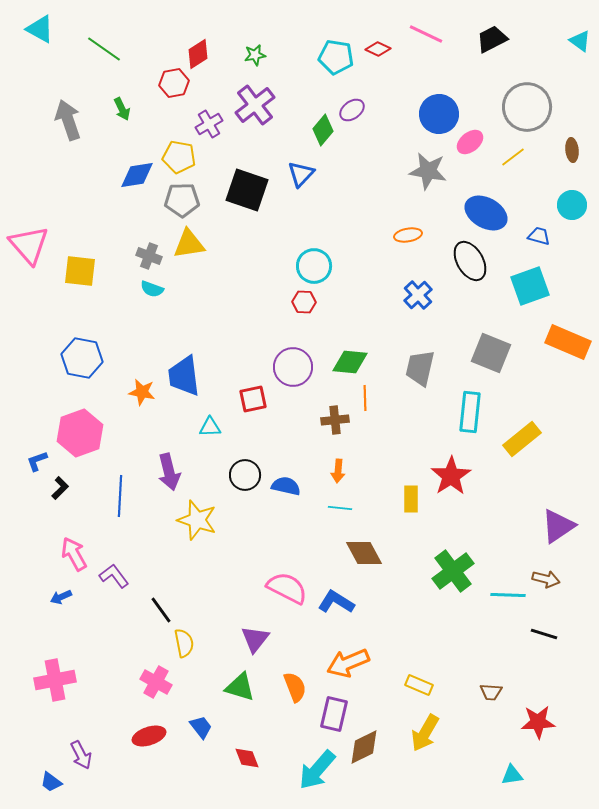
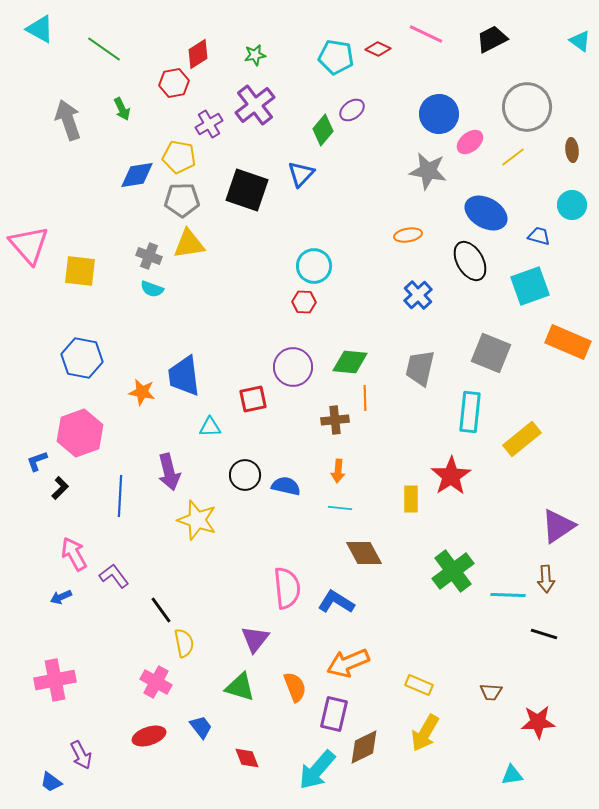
brown arrow at (546, 579): rotated 72 degrees clockwise
pink semicircle at (287, 588): rotated 57 degrees clockwise
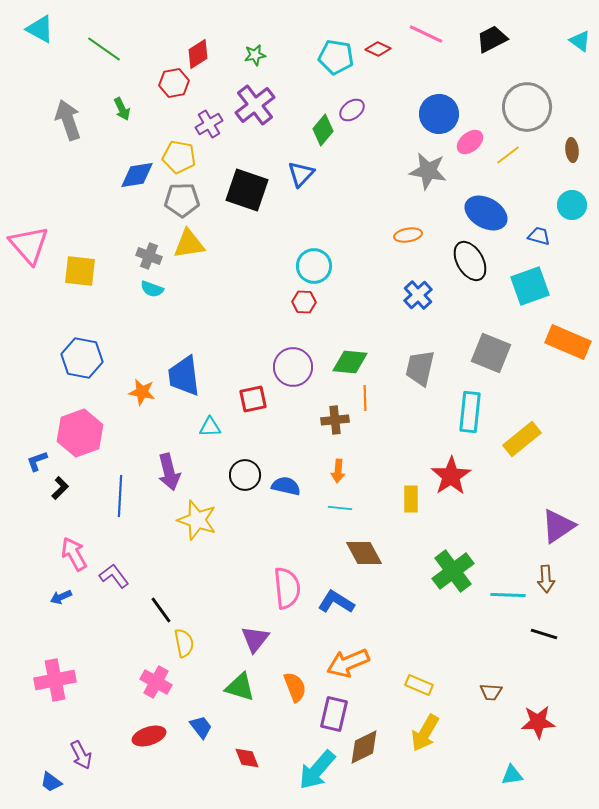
yellow line at (513, 157): moved 5 px left, 2 px up
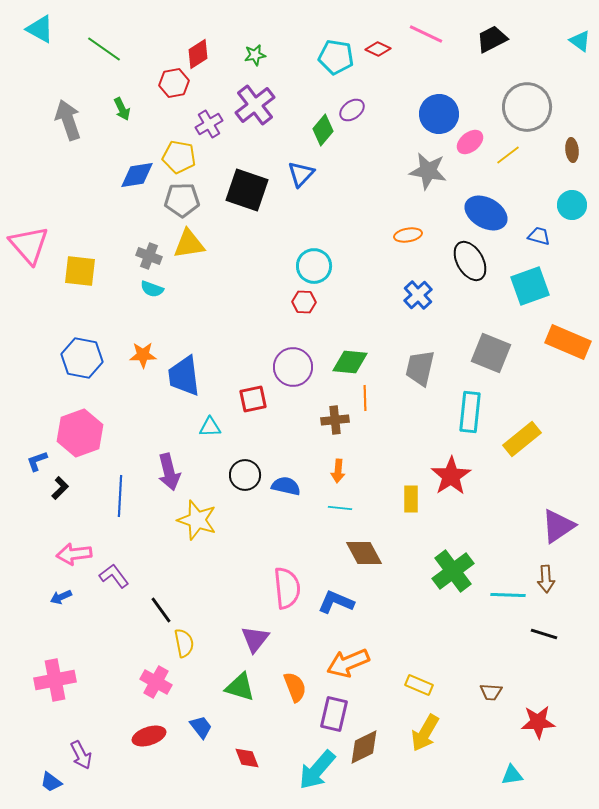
orange star at (142, 392): moved 1 px right, 37 px up; rotated 12 degrees counterclockwise
pink arrow at (74, 554): rotated 68 degrees counterclockwise
blue L-shape at (336, 602): rotated 9 degrees counterclockwise
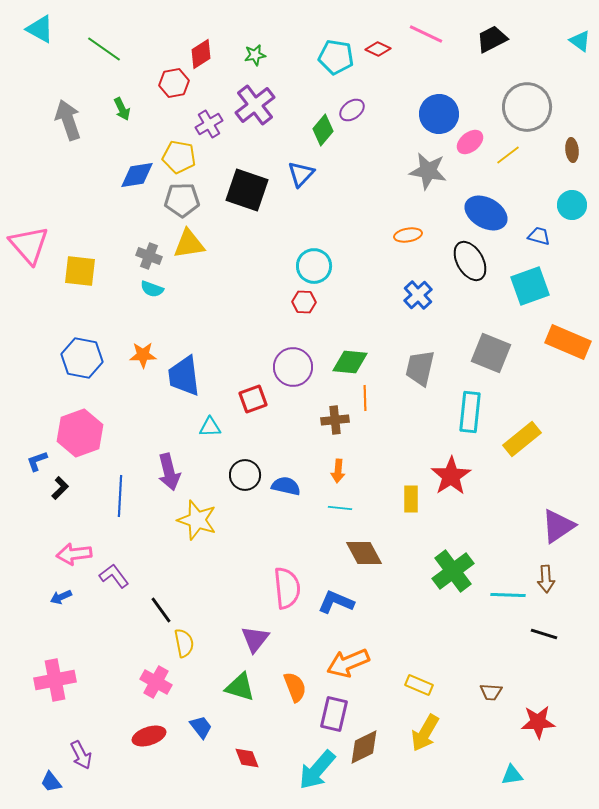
red diamond at (198, 54): moved 3 px right
red square at (253, 399): rotated 8 degrees counterclockwise
blue trapezoid at (51, 782): rotated 15 degrees clockwise
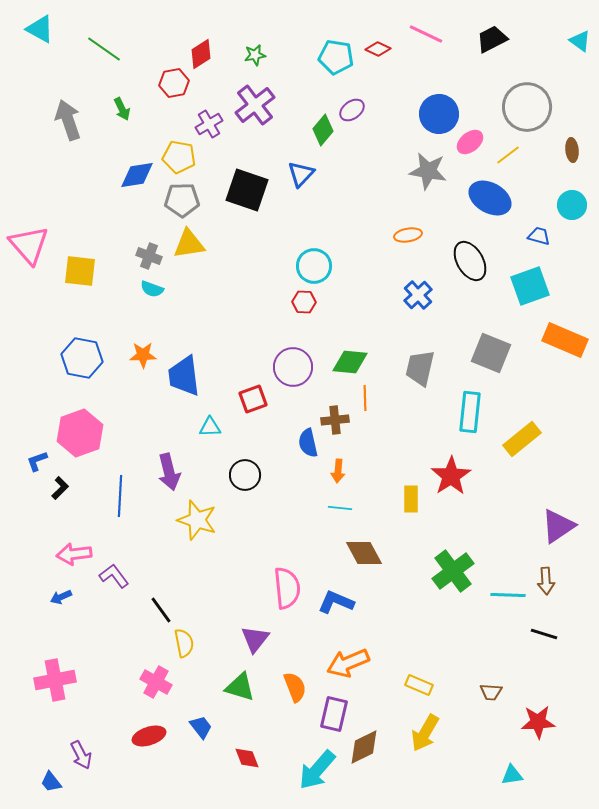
blue ellipse at (486, 213): moved 4 px right, 15 px up
orange rectangle at (568, 342): moved 3 px left, 2 px up
blue semicircle at (286, 486): moved 22 px right, 43 px up; rotated 116 degrees counterclockwise
brown arrow at (546, 579): moved 2 px down
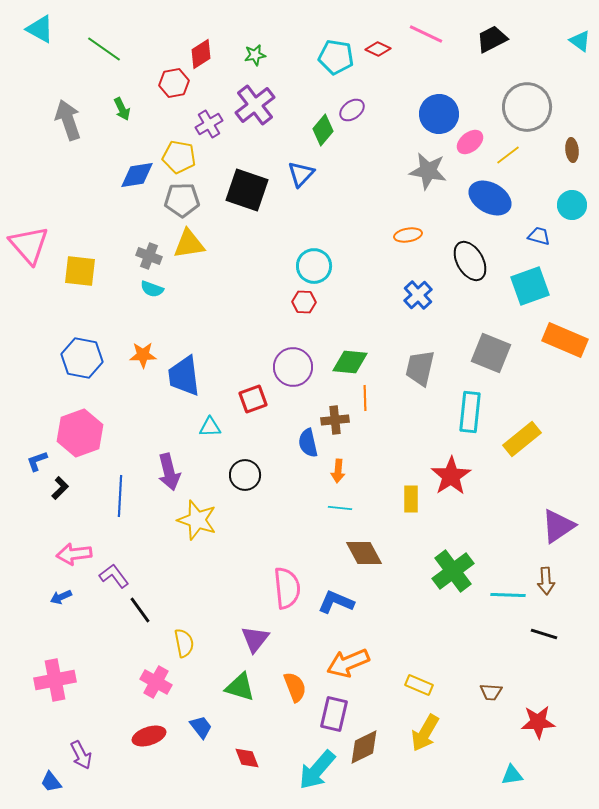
black line at (161, 610): moved 21 px left
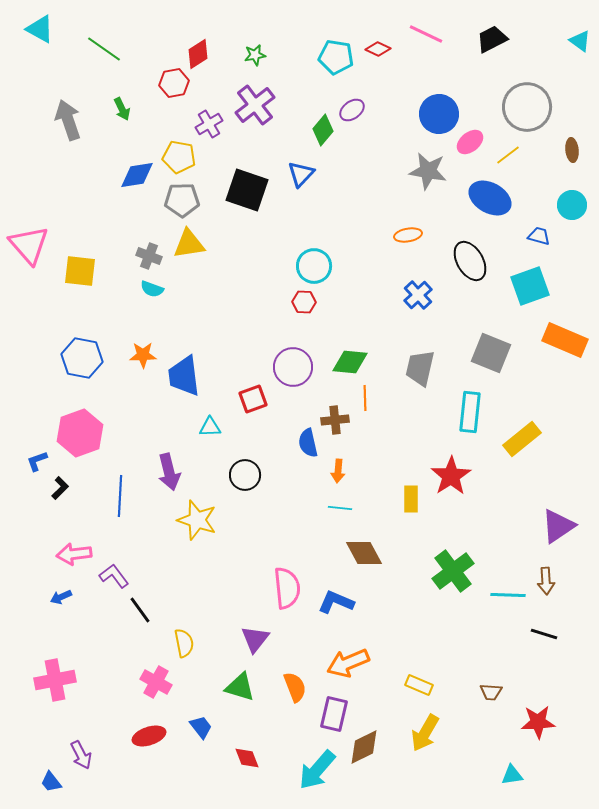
red diamond at (201, 54): moved 3 px left
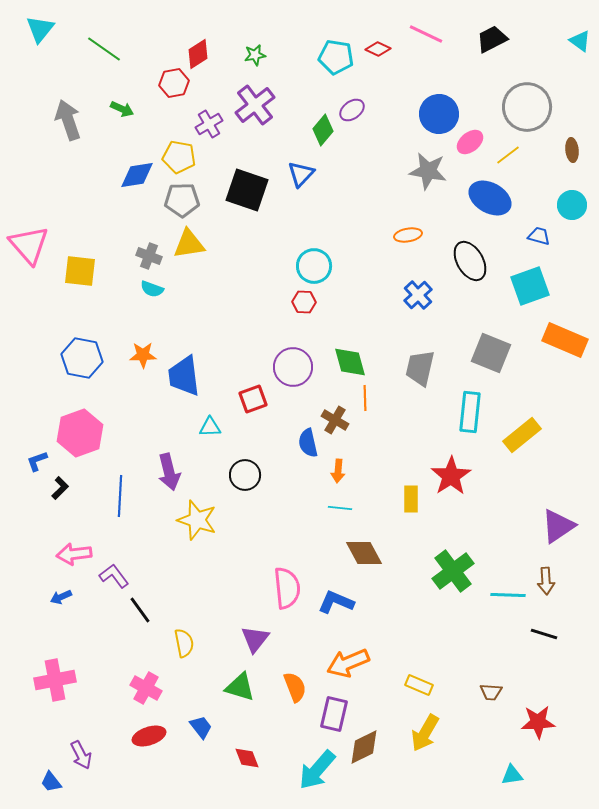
cyan triangle at (40, 29): rotated 40 degrees clockwise
green arrow at (122, 109): rotated 40 degrees counterclockwise
green diamond at (350, 362): rotated 69 degrees clockwise
brown cross at (335, 420): rotated 36 degrees clockwise
yellow rectangle at (522, 439): moved 4 px up
pink cross at (156, 682): moved 10 px left, 6 px down
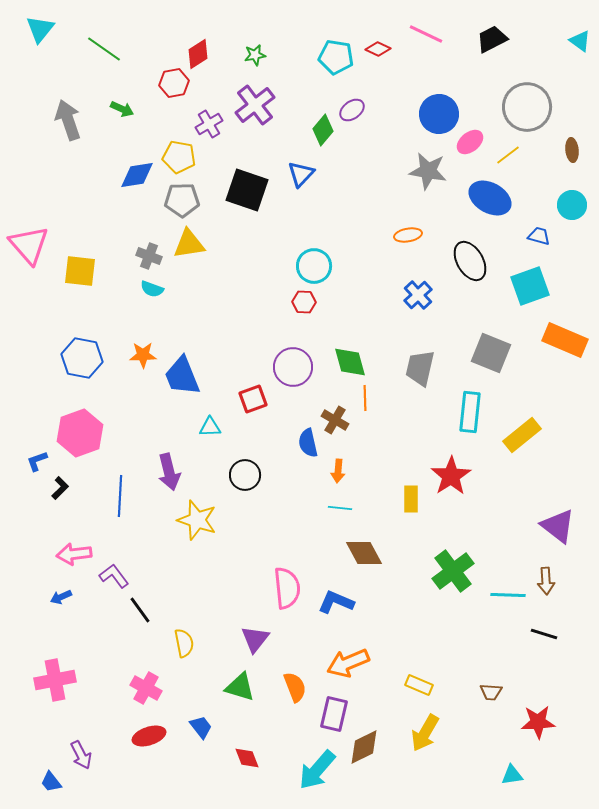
blue trapezoid at (184, 376): moved 2 px left; rotated 15 degrees counterclockwise
purple triangle at (558, 526): rotated 48 degrees counterclockwise
